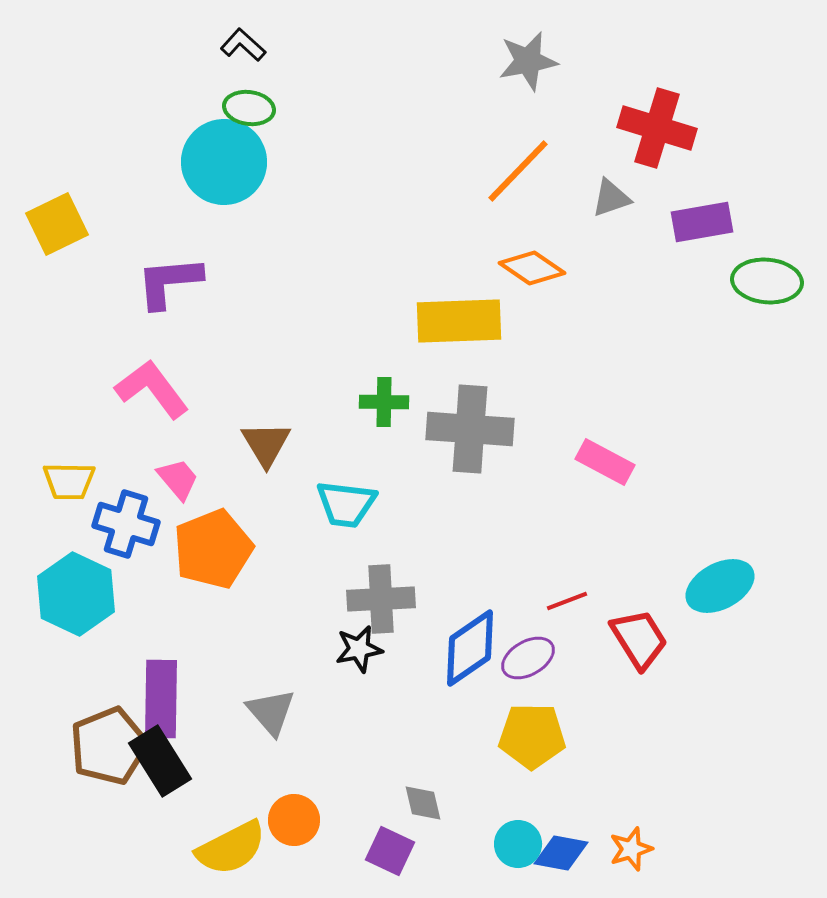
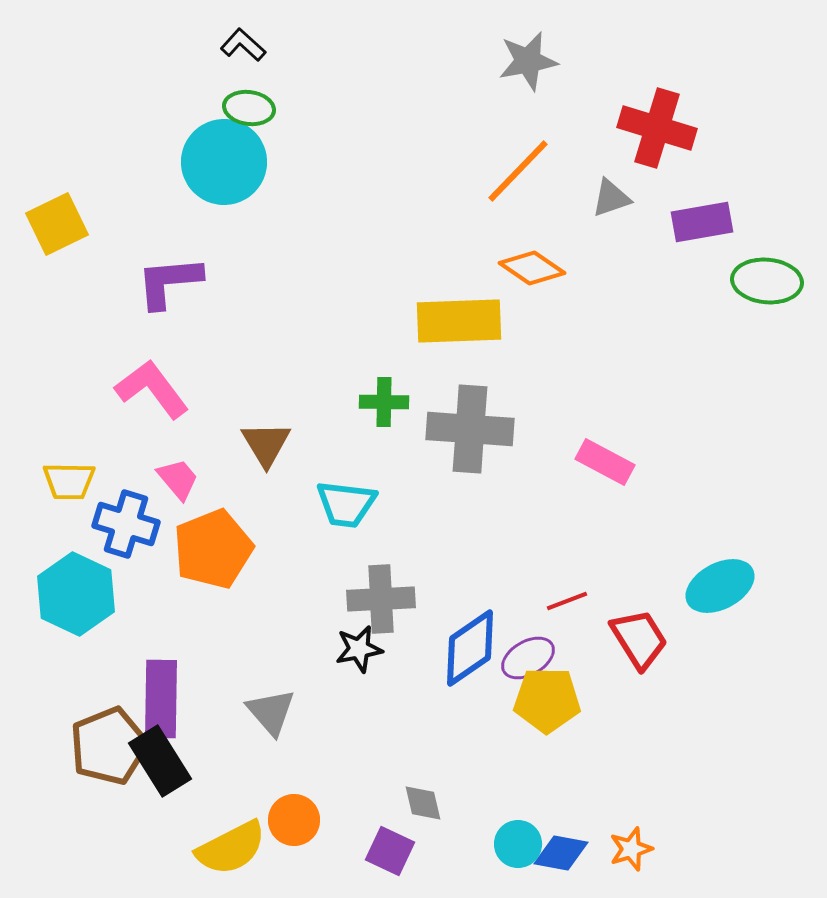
yellow pentagon at (532, 736): moved 15 px right, 36 px up
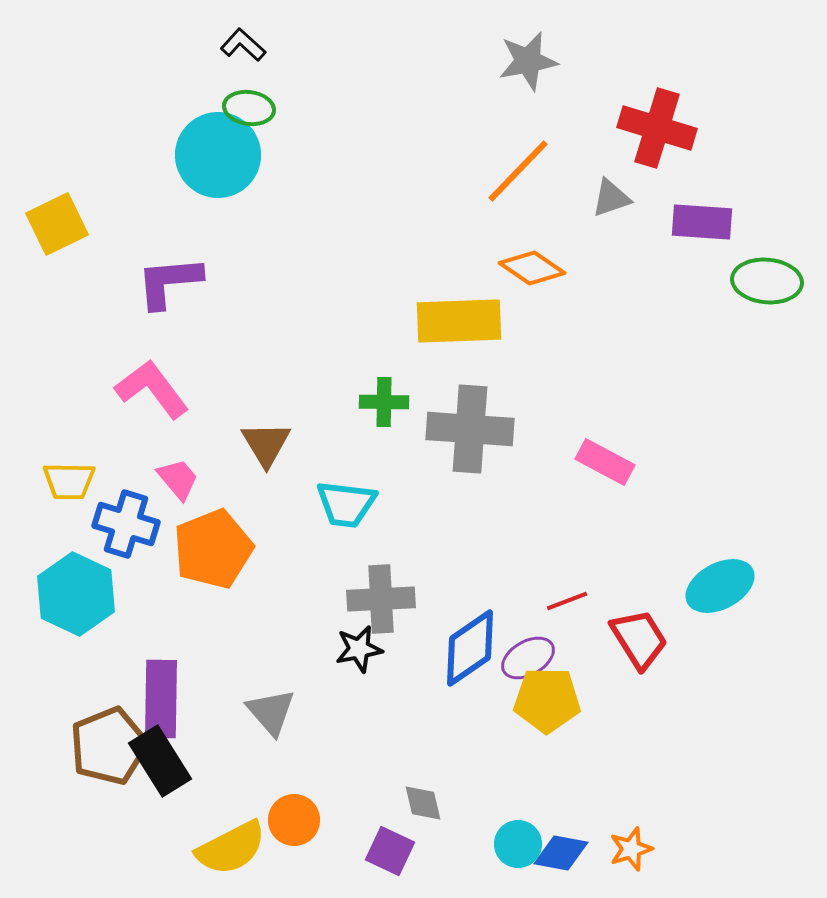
cyan circle at (224, 162): moved 6 px left, 7 px up
purple rectangle at (702, 222): rotated 14 degrees clockwise
